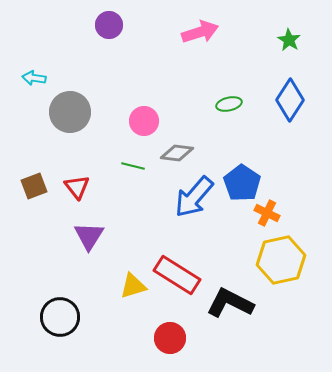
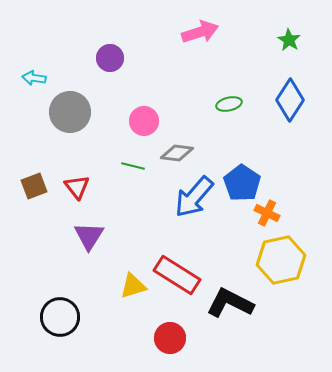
purple circle: moved 1 px right, 33 px down
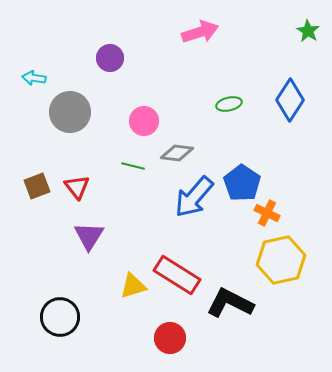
green star: moved 19 px right, 9 px up
brown square: moved 3 px right
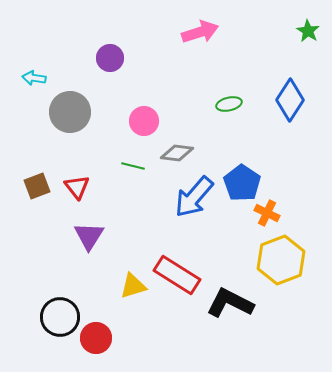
yellow hexagon: rotated 9 degrees counterclockwise
red circle: moved 74 px left
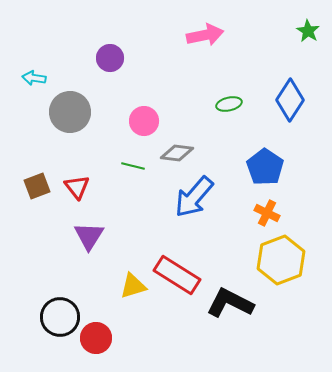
pink arrow: moved 5 px right, 3 px down; rotated 6 degrees clockwise
blue pentagon: moved 23 px right, 16 px up
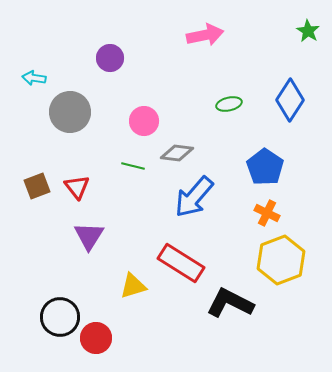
red rectangle: moved 4 px right, 12 px up
